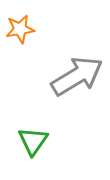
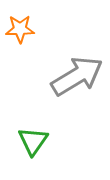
orange star: rotated 8 degrees clockwise
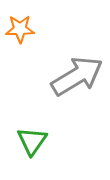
green triangle: moved 1 px left
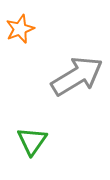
orange star: rotated 20 degrees counterclockwise
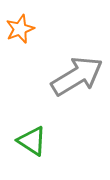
green triangle: rotated 32 degrees counterclockwise
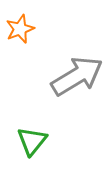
green triangle: rotated 36 degrees clockwise
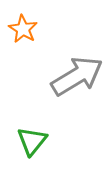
orange star: moved 3 px right; rotated 20 degrees counterclockwise
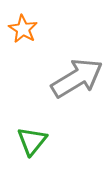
gray arrow: moved 2 px down
